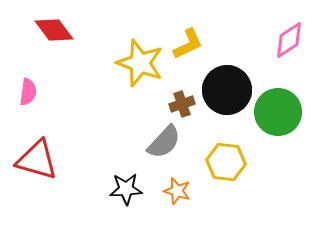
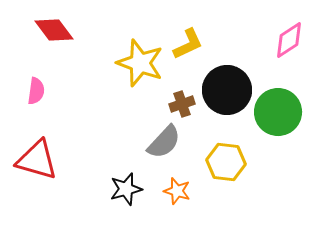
pink semicircle: moved 8 px right, 1 px up
black star: rotated 12 degrees counterclockwise
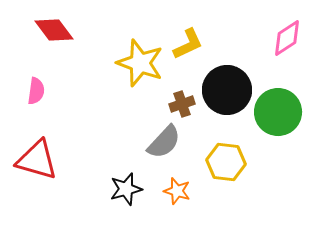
pink diamond: moved 2 px left, 2 px up
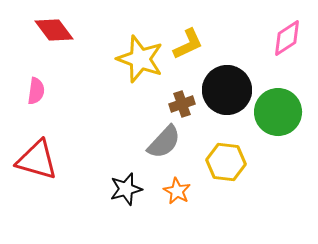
yellow star: moved 4 px up
orange star: rotated 12 degrees clockwise
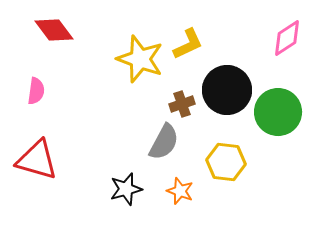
gray semicircle: rotated 15 degrees counterclockwise
orange star: moved 3 px right; rotated 8 degrees counterclockwise
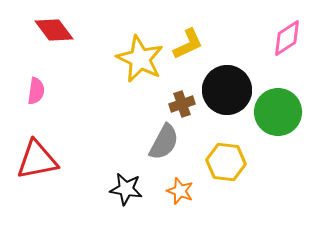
yellow star: rotated 6 degrees clockwise
red triangle: rotated 27 degrees counterclockwise
black star: rotated 24 degrees clockwise
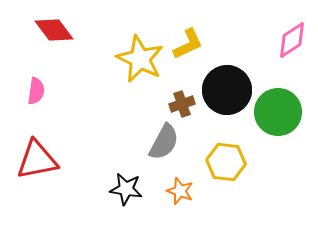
pink diamond: moved 5 px right, 2 px down
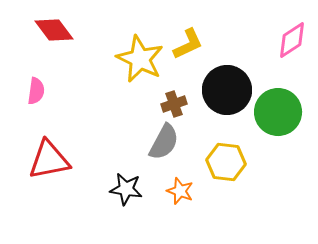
brown cross: moved 8 px left
red triangle: moved 12 px right
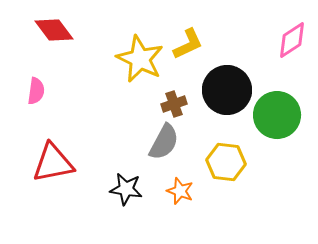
green circle: moved 1 px left, 3 px down
red triangle: moved 4 px right, 3 px down
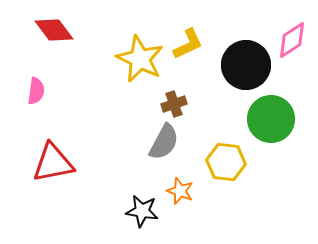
black circle: moved 19 px right, 25 px up
green circle: moved 6 px left, 4 px down
black star: moved 16 px right, 22 px down
